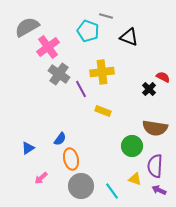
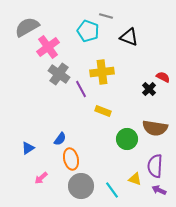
green circle: moved 5 px left, 7 px up
cyan line: moved 1 px up
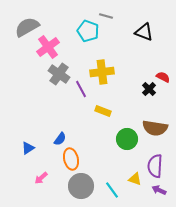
black triangle: moved 15 px right, 5 px up
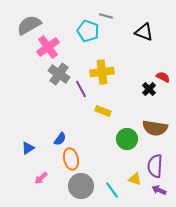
gray semicircle: moved 2 px right, 2 px up
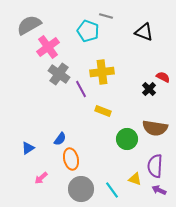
gray circle: moved 3 px down
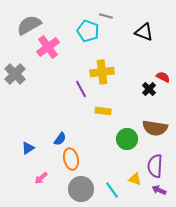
gray cross: moved 44 px left; rotated 10 degrees clockwise
yellow rectangle: rotated 14 degrees counterclockwise
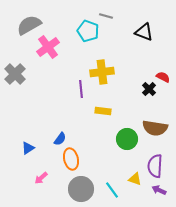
purple line: rotated 24 degrees clockwise
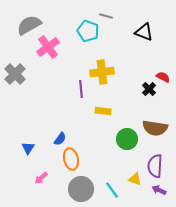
blue triangle: rotated 24 degrees counterclockwise
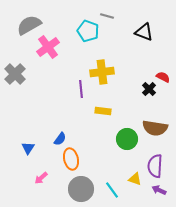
gray line: moved 1 px right
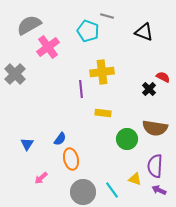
yellow rectangle: moved 2 px down
blue triangle: moved 1 px left, 4 px up
gray circle: moved 2 px right, 3 px down
